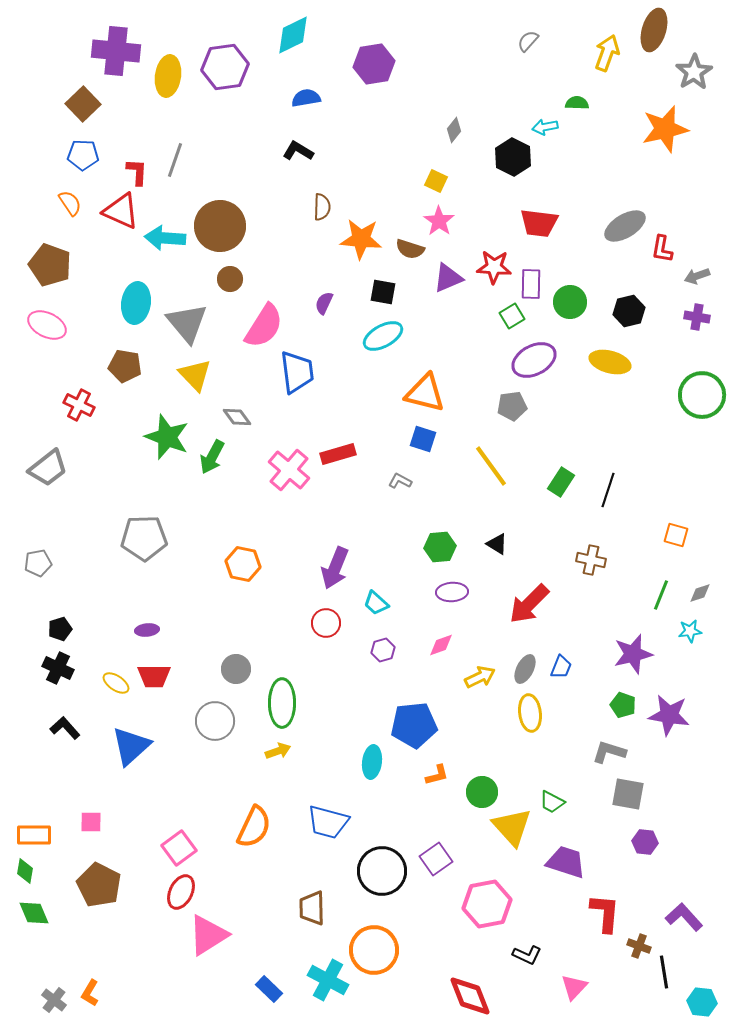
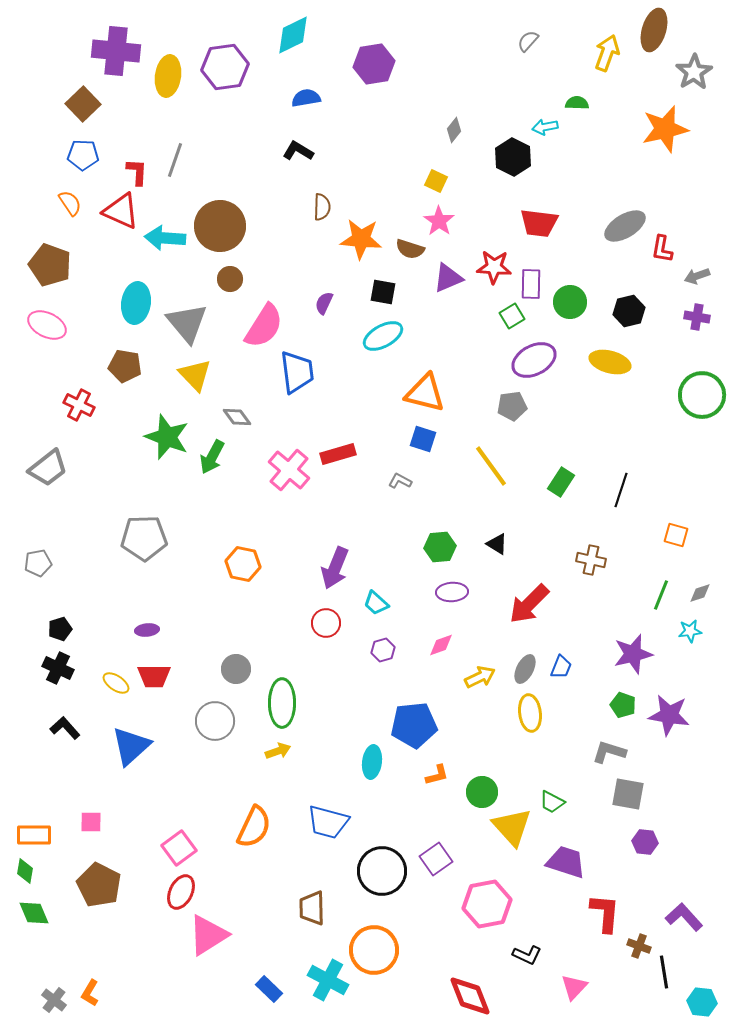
black line at (608, 490): moved 13 px right
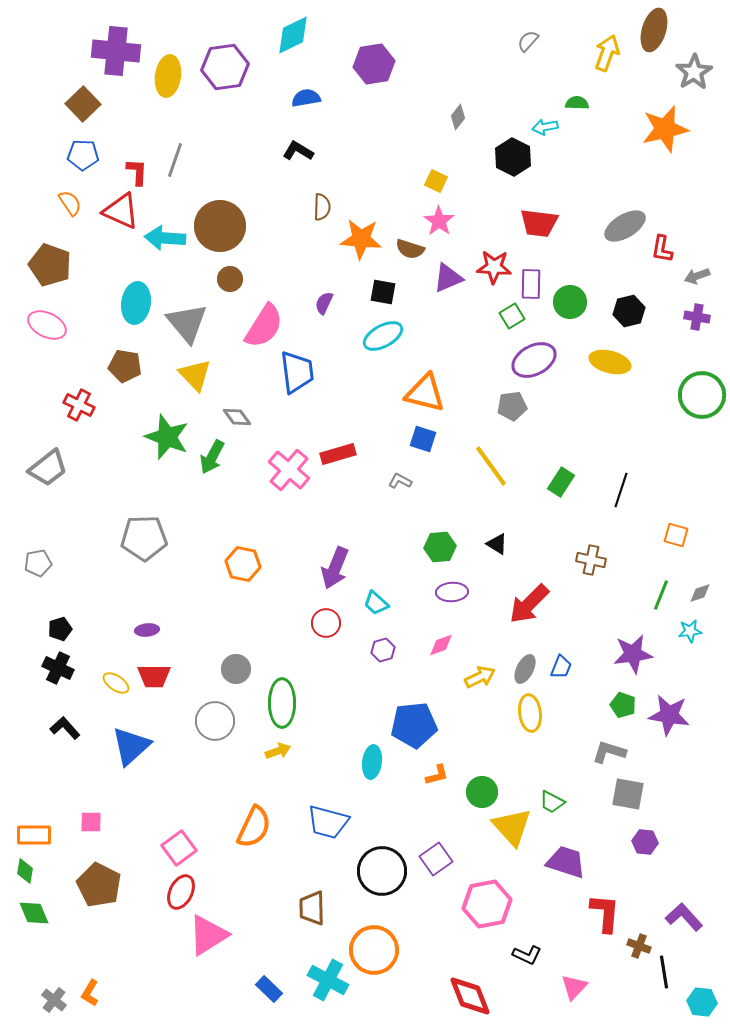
gray diamond at (454, 130): moved 4 px right, 13 px up
purple star at (633, 654): rotated 6 degrees clockwise
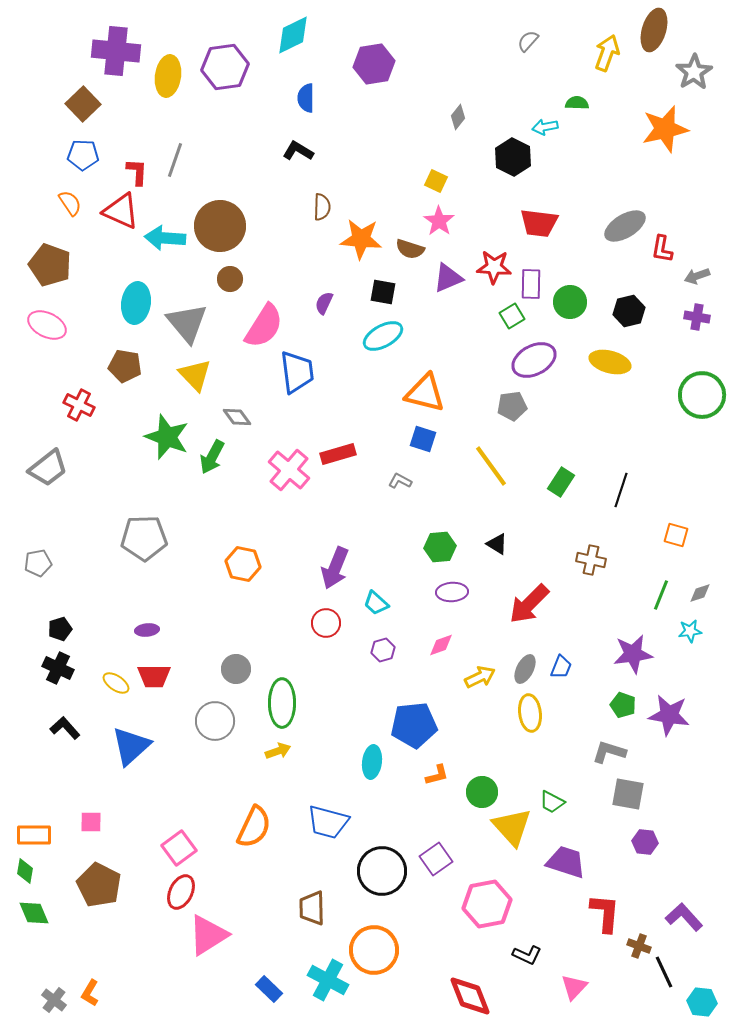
blue semicircle at (306, 98): rotated 80 degrees counterclockwise
black line at (664, 972): rotated 16 degrees counterclockwise
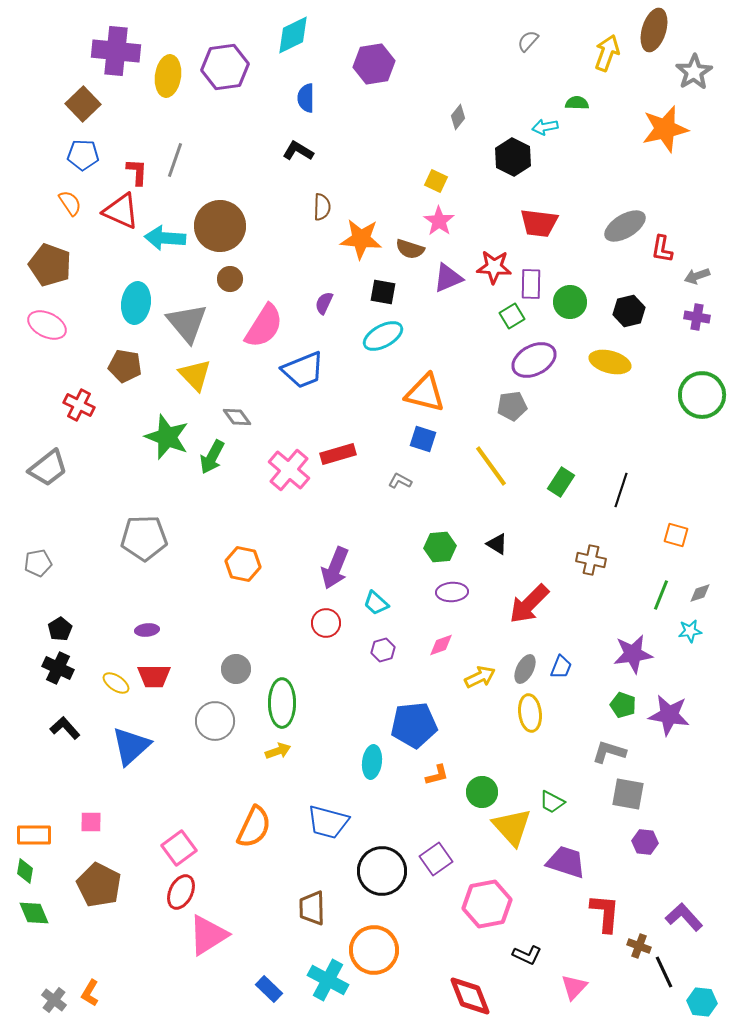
blue trapezoid at (297, 372): moved 6 px right, 2 px up; rotated 75 degrees clockwise
black pentagon at (60, 629): rotated 15 degrees counterclockwise
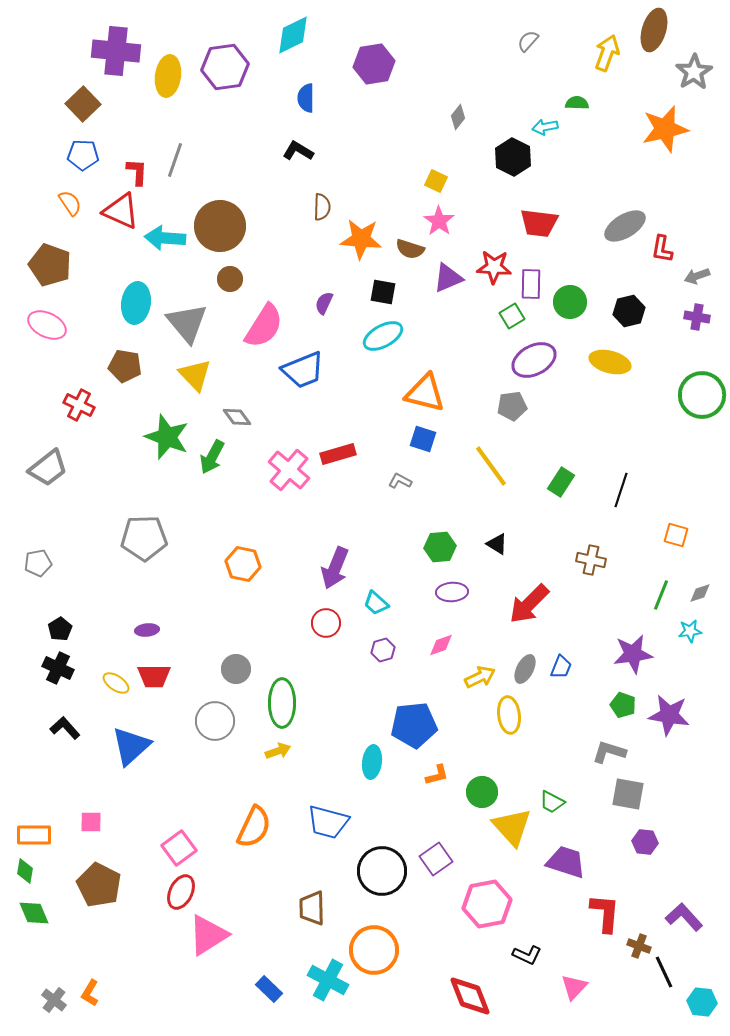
yellow ellipse at (530, 713): moved 21 px left, 2 px down
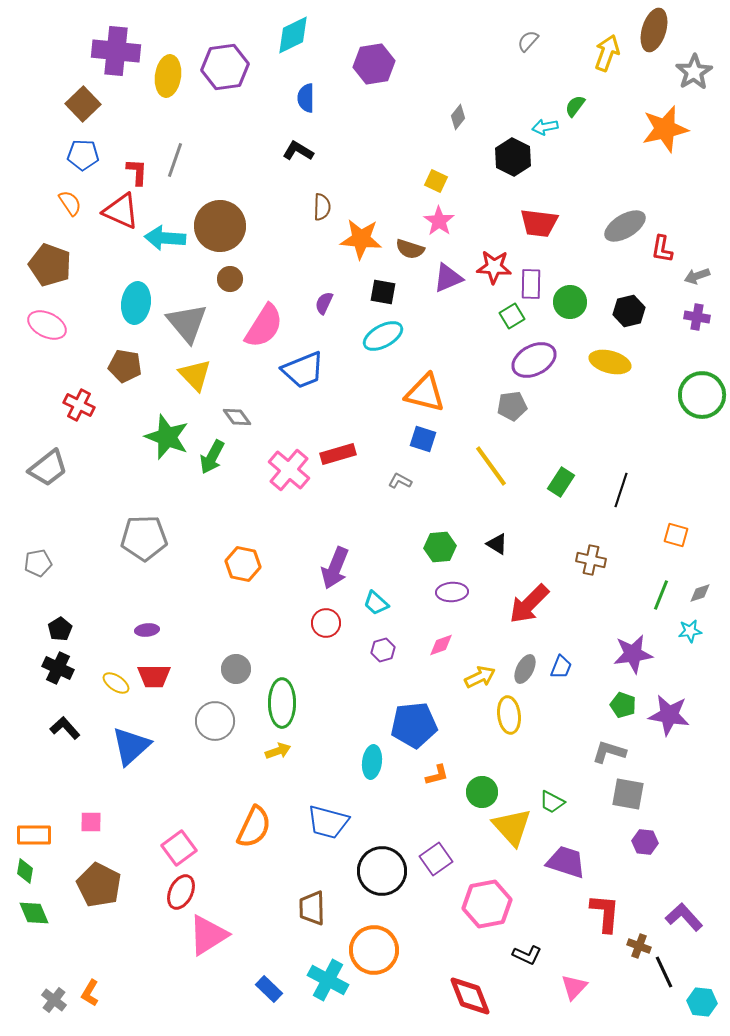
green semicircle at (577, 103): moved 2 px left, 3 px down; rotated 55 degrees counterclockwise
